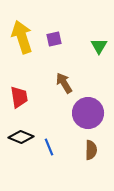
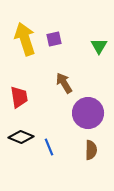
yellow arrow: moved 3 px right, 2 px down
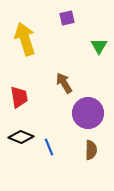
purple square: moved 13 px right, 21 px up
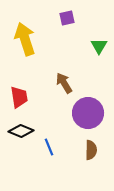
black diamond: moved 6 px up
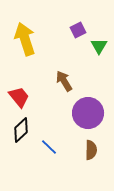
purple square: moved 11 px right, 12 px down; rotated 14 degrees counterclockwise
brown arrow: moved 2 px up
red trapezoid: rotated 30 degrees counterclockwise
black diamond: moved 1 px up; rotated 65 degrees counterclockwise
blue line: rotated 24 degrees counterclockwise
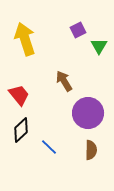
red trapezoid: moved 2 px up
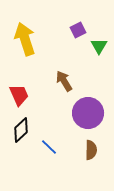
red trapezoid: rotated 15 degrees clockwise
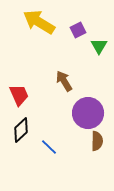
yellow arrow: moved 14 px right, 17 px up; rotated 40 degrees counterclockwise
brown semicircle: moved 6 px right, 9 px up
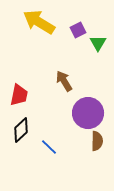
green triangle: moved 1 px left, 3 px up
red trapezoid: rotated 35 degrees clockwise
